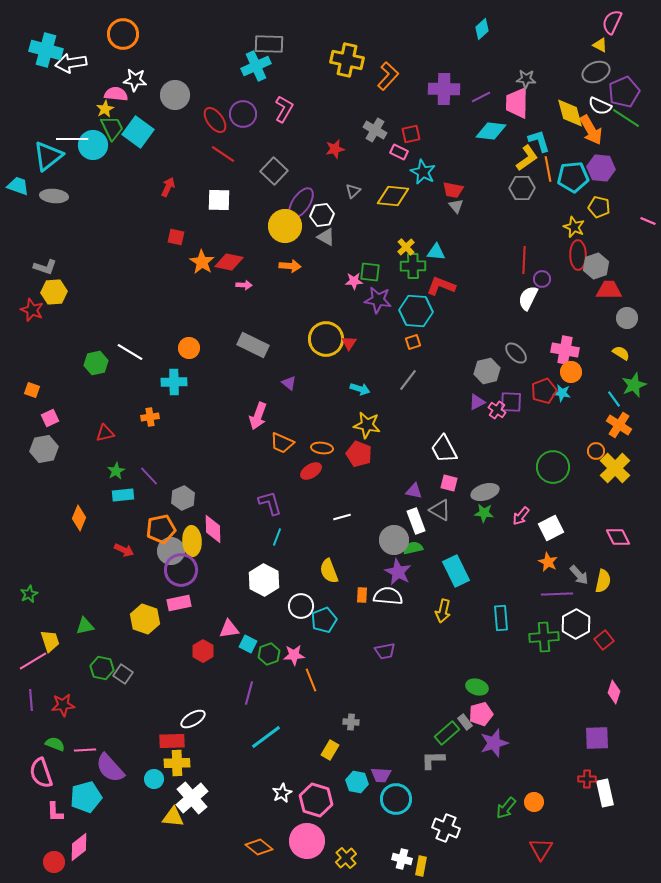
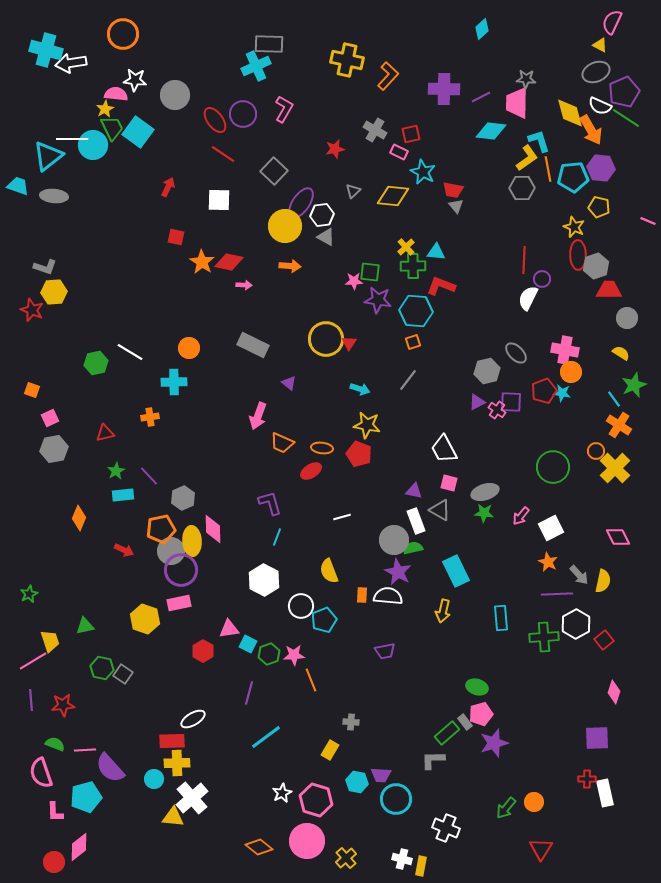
gray hexagon at (44, 449): moved 10 px right
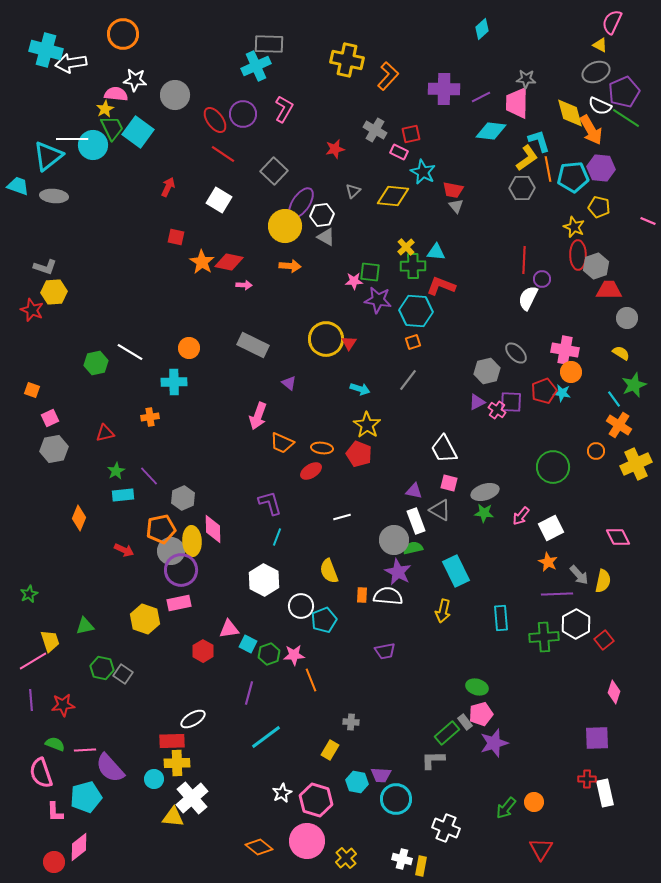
white square at (219, 200): rotated 30 degrees clockwise
yellow star at (367, 425): rotated 24 degrees clockwise
yellow cross at (615, 468): moved 21 px right, 4 px up; rotated 20 degrees clockwise
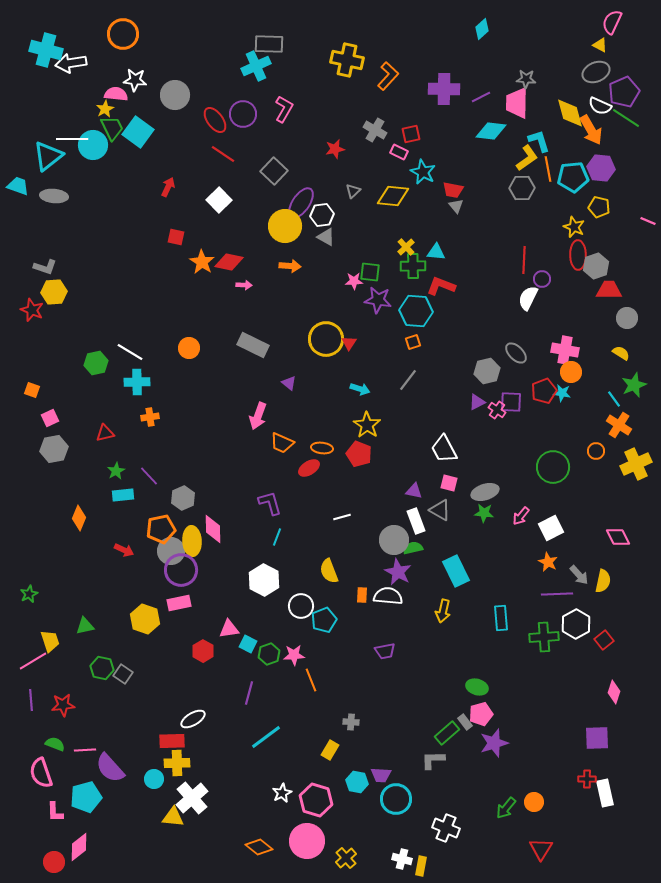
white square at (219, 200): rotated 15 degrees clockwise
cyan cross at (174, 382): moved 37 px left
red ellipse at (311, 471): moved 2 px left, 3 px up
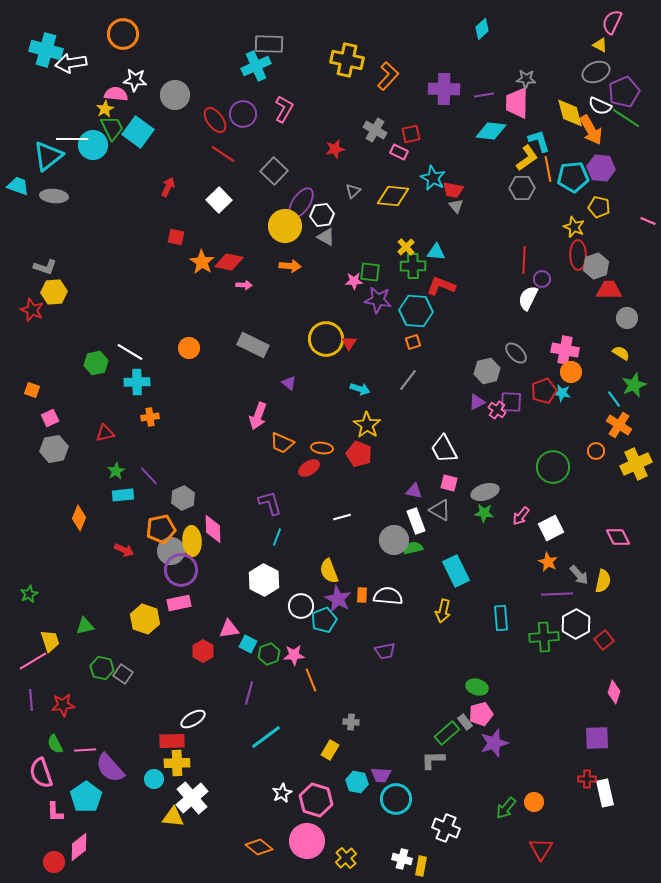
purple line at (481, 97): moved 3 px right, 2 px up; rotated 18 degrees clockwise
cyan star at (423, 172): moved 10 px right, 6 px down
purple star at (398, 572): moved 60 px left, 27 px down
green semicircle at (55, 744): rotated 138 degrees counterclockwise
cyan pentagon at (86, 797): rotated 20 degrees counterclockwise
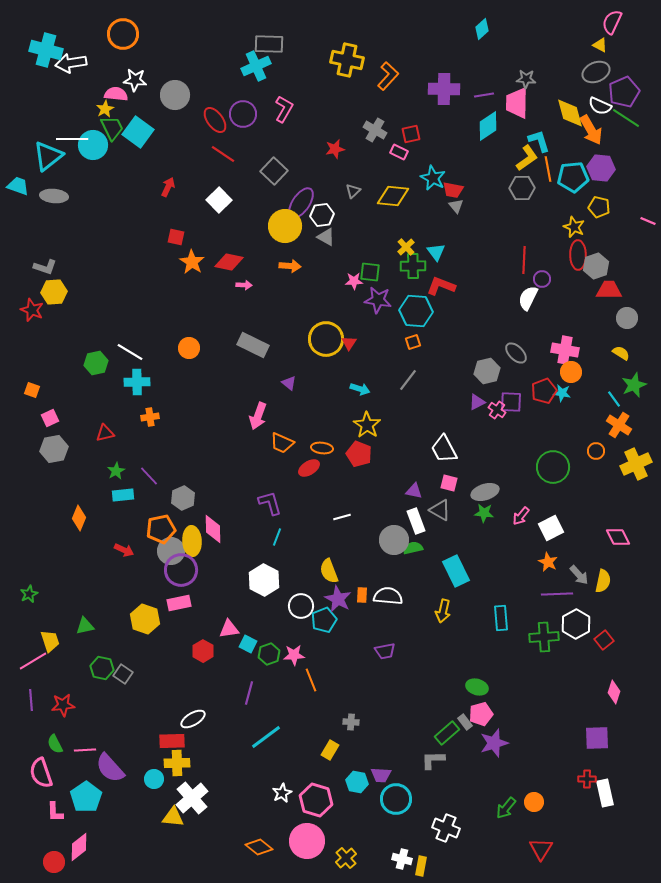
cyan diamond at (491, 131): moved 3 px left, 5 px up; rotated 40 degrees counterclockwise
cyan triangle at (436, 252): rotated 48 degrees clockwise
orange star at (202, 262): moved 10 px left
